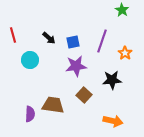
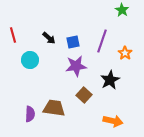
black star: moved 2 px left; rotated 24 degrees counterclockwise
brown trapezoid: moved 1 px right, 3 px down
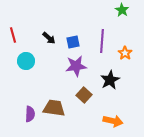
purple line: rotated 15 degrees counterclockwise
cyan circle: moved 4 px left, 1 px down
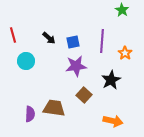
black star: moved 1 px right
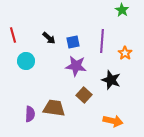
purple star: rotated 15 degrees clockwise
black star: rotated 24 degrees counterclockwise
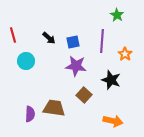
green star: moved 5 px left, 5 px down
orange star: moved 1 px down
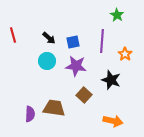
cyan circle: moved 21 px right
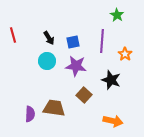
black arrow: rotated 16 degrees clockwise
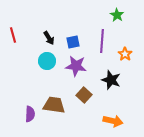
brown trapezoid: moved 3 px up
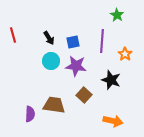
cyan circle: moved 4 px right
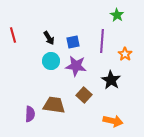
black star: rotated 12 degrees clockwise
